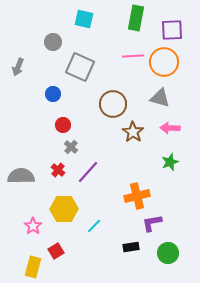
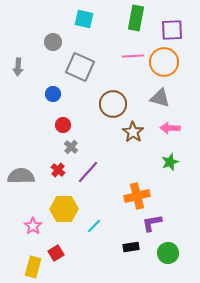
gray arrow: rotated 18 degrees counterclockwise
red square: moved 2 px down
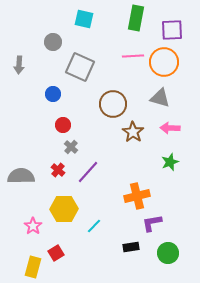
gray arrow: moved 1 px right, 2 px up
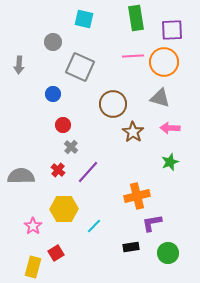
green rectangle: rotated 20 degrees counterclockwise
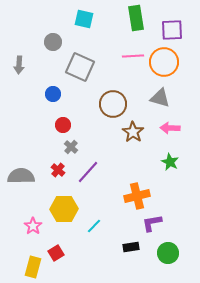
green star: rotated 24 degrees counterclockwise
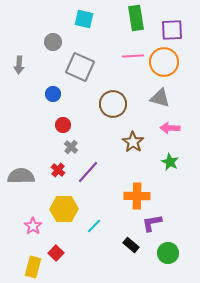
brown star: moved 10 px down
orange cross: rotated 15 degrees clockwise
black rectangle: moved 2 px up; rotated 49 degrees clockwise
red square: rotated 14 degrees counterclockwise
